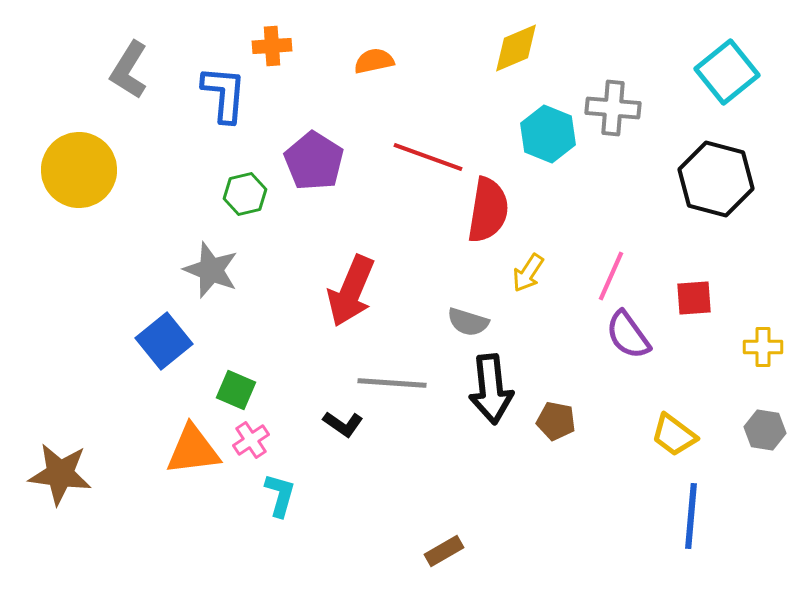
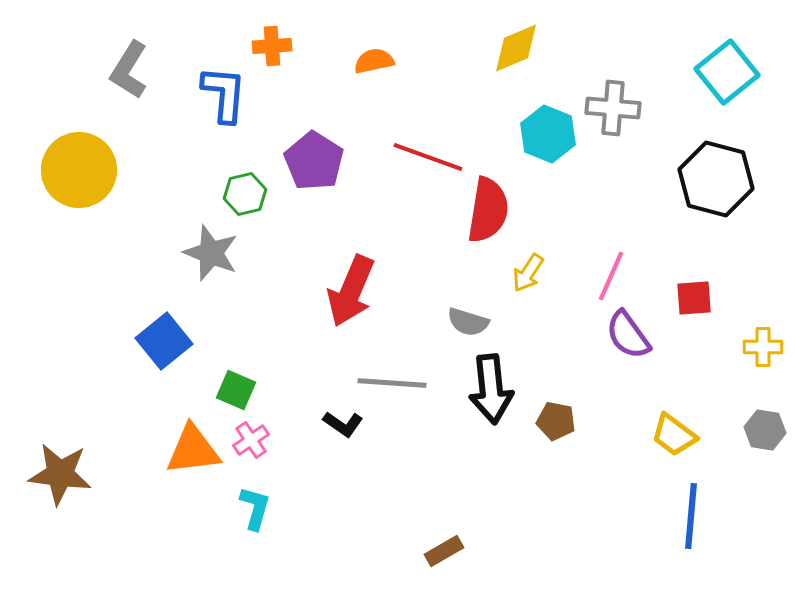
gray star: moved 17 px up
cyan L-shape: moved 25 px left, 13 px down
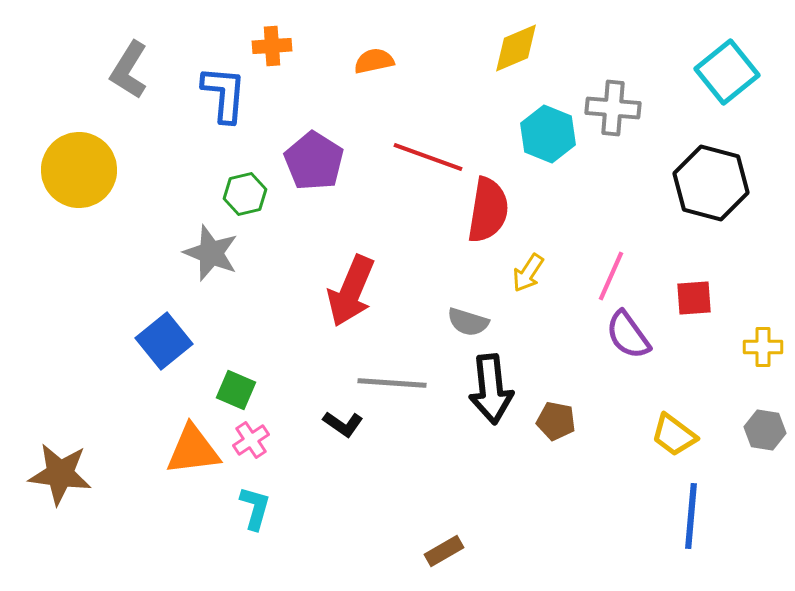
black hexagon: moved 5 px left, 4 px down
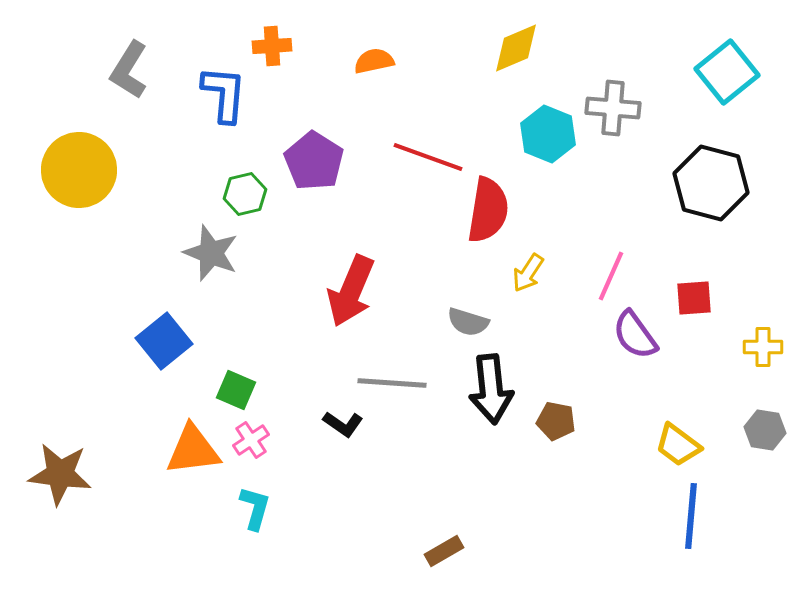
purple semicircle: moved 7 px right
yellow trapezoid: moved 4 px right, 10 px down
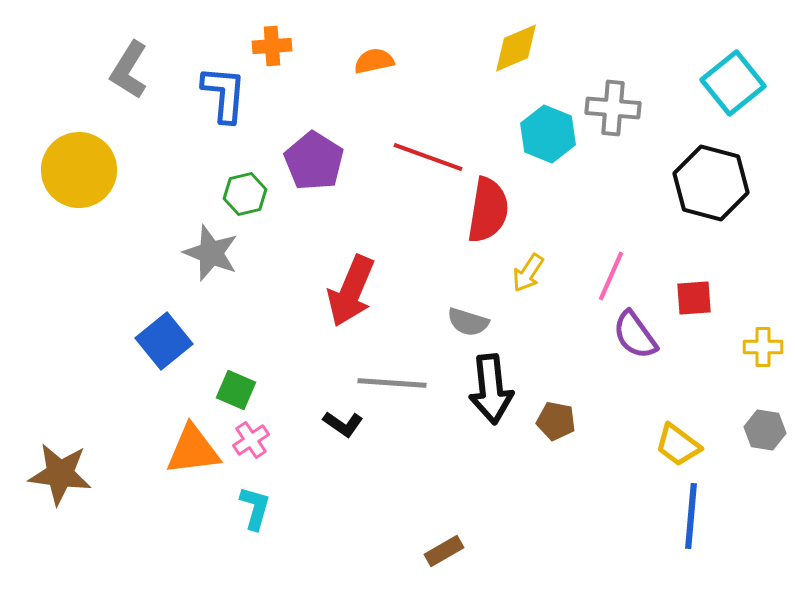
cyan square: moved 6 px right, 11 px down
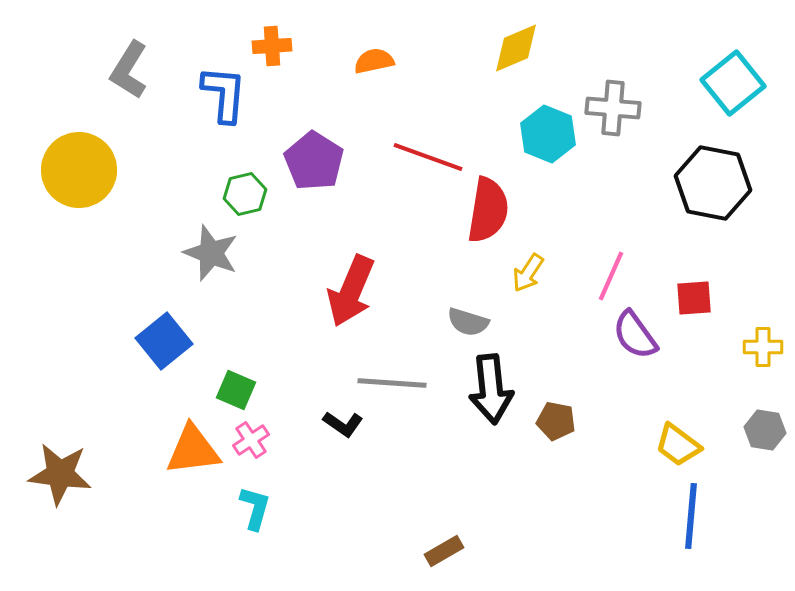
black hexagon: moved 2 px right; rotated 4 degrees counterclockwise
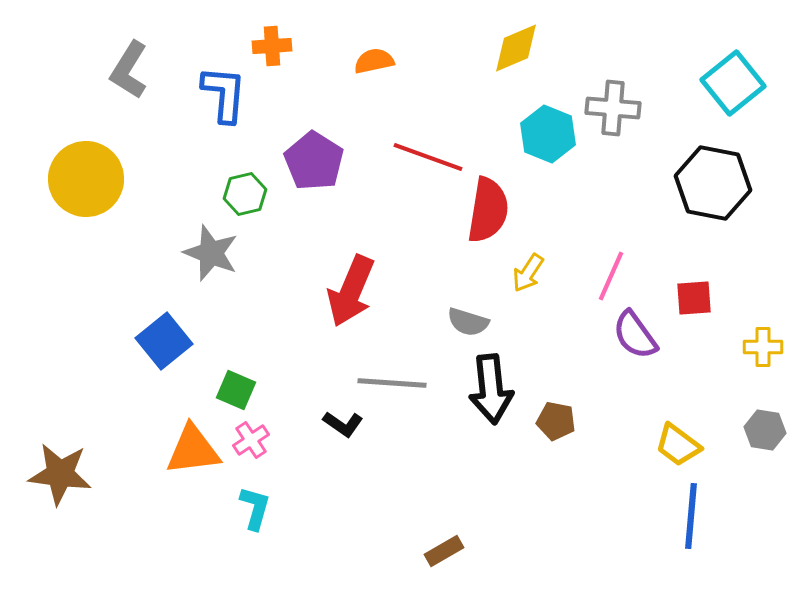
yellow circle: moved 7 px right, 9 px down
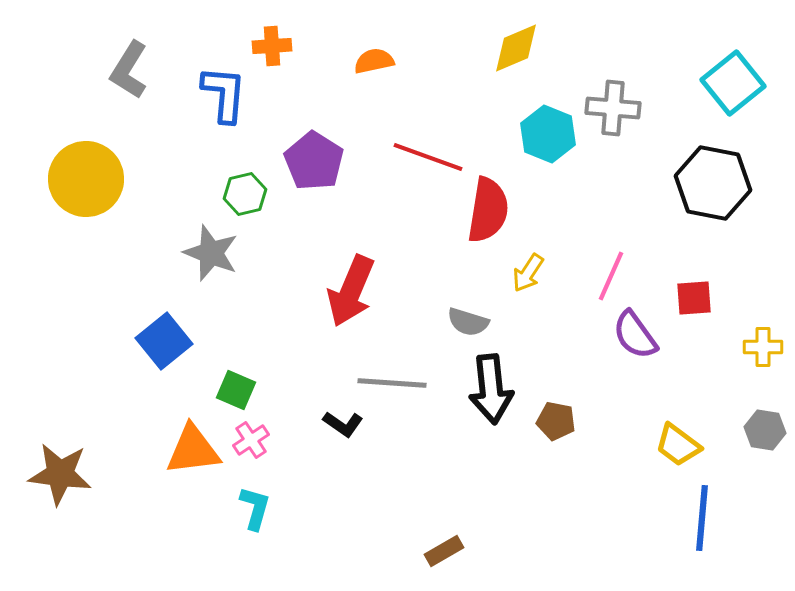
blue line: moved 11 px right, 2 px down
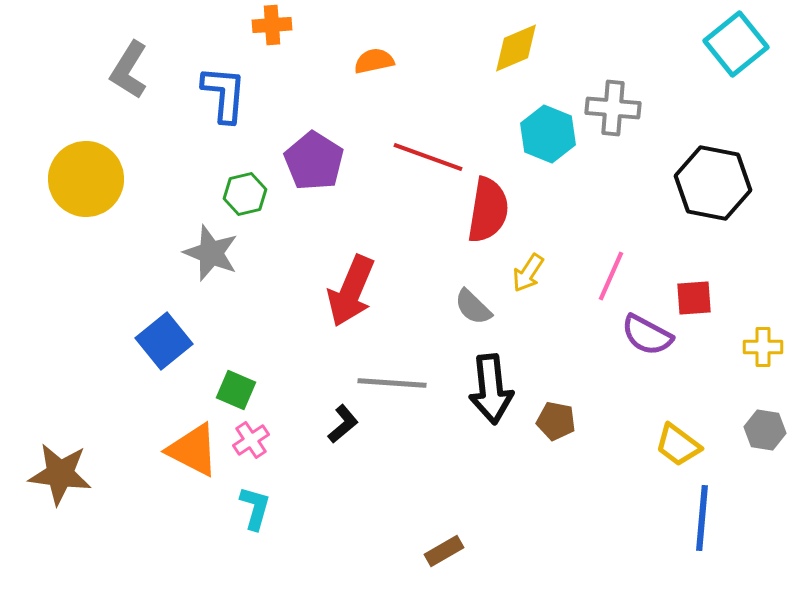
orange cross: moved 21 px up
cyan square: moved 3 px right, 39 px up
gray semicircle: moved 5 px right, 15 px up; rotated 27 degrees clockwise
purple semicircle: moved 12 px right; rotated 26 degrees counterclockwise
black L-shape: rotated 75 degrees counterclockwise
orange triangle: rotated 34 degrees clockwise
